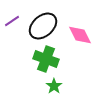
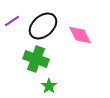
green cross: moved 10 px left
green star: moved 5 px left
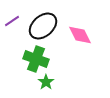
green star: moved 3 px left, 4 px up
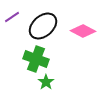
purple line: moved 4 px up
pink diamond: moved 3 px right, 4 px up; rotated 35 degrees counterclockwise
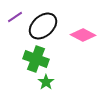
purple line: moved 3 px right
pink diamond: moved 4 px down
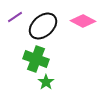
pink diamond: moved 14 px up
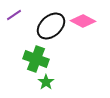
purple line: moved 1 px left, 2 px up
black ellipse: moved 8 px right
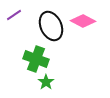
black ellipse: rotated 72 degrees counterclockwise
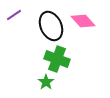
pink diamond: rotated 20 degrees clockwise
green cross: moved 21 px right
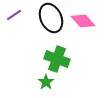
black ellipse: moved 8 px up
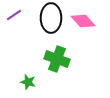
black ellipse: rotated 24 degrees clockwise
green star: moved 18 px left; rotated 21 degrees counterclockwise
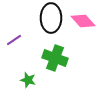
purple line: moved 25 px down
green cross: moved 2 px left, 1 px up
green star: moved 2 px up
